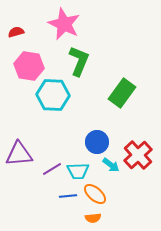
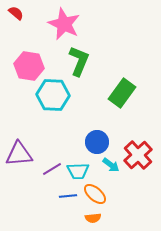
red semicircle: moved 19 px up; rotated 56 degrees clockwise
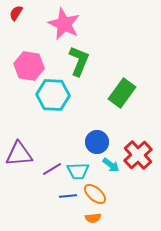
red semicircle: rotated 98 degrees counterclockwise
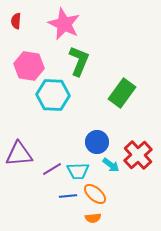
red semicircle: moved 8 px down; rotated 28 degrees counterclockwise
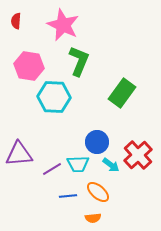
pink star: moved 1 px left, 1 px down
cyan hexagon: moved 1 px right, 2 px down
cyan trapezoid: moved 7 px up
orange ellipse: moved 3 px right, 2 px up
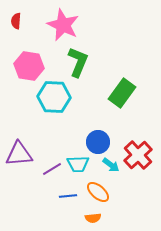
green L-shape: moved 1 px left, 1 px down
blue circle: moved 1 px right
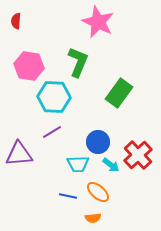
pink star: moved 35 px right, 3 px up
green rectangle: moved 3 px left
purple line: moved 37 px up
blue line: rotated 18 degrees clockwise
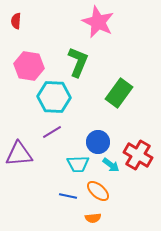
red cross: rotated 16 degrees counterclockwise
orange ellipse: moved 1 px up
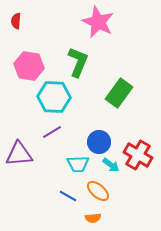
blue circle: moved 1 px right
blue line: rotated 18 degrees clockwise
